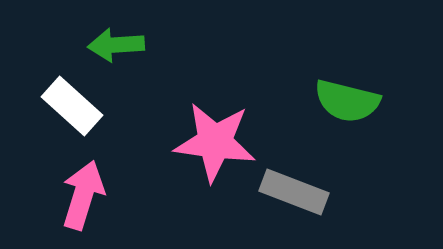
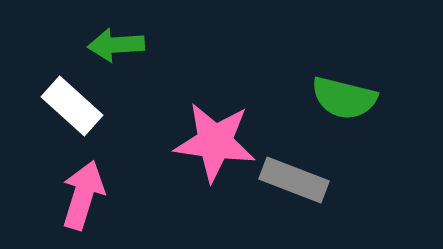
green semicircle: moved 3 px left, 3 px up
gray rectangle: moved 12 px up
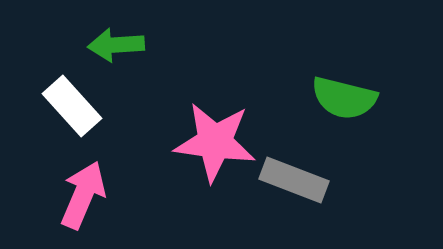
white rectangle: rotated 6 degrees clockwise
pink arrow: rotated 6 degrees clockwise
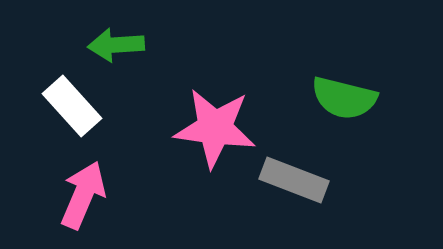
pink star: moved 14 px up
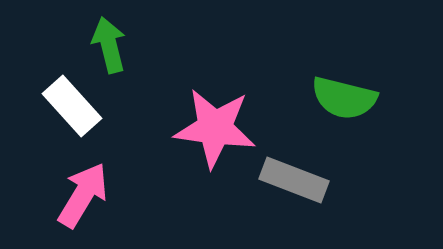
green arrow: moved 7 px left; rotated 80 degrees clockwise
pink arrow: rotated 8 degrees clockwise
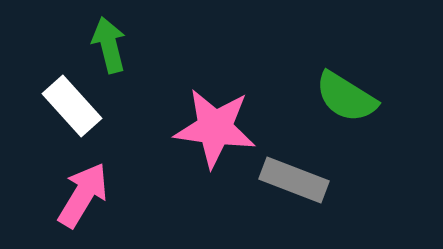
green semicircle: moved 2 px right, 1 px up; rotated 18 degrees clockwise
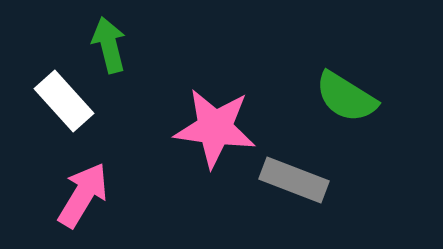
white rectangle: moved 8 px left, 5 px up
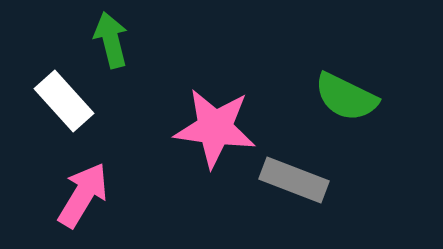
green arrow: moved 2 px right, 5 px up
green semicircle: rotated 6 degrees counterclockwise
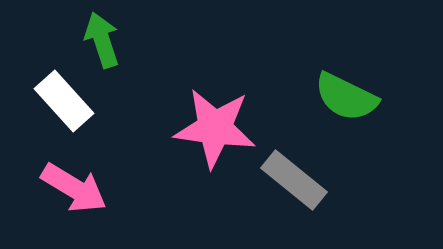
green arrow: moved 9 px left; rotated 4 degrees counterclockwise
gray rectangle: rotated 18 degrees clockwise
pink arrow: moved 9 px left, 7 px up; rotated 90 degrees clockwise
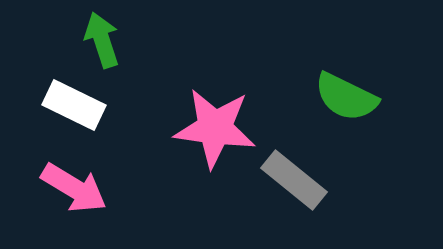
white rectangle: moved 10 px right, 4 px down; rotated 22 degrees counterclockwise
